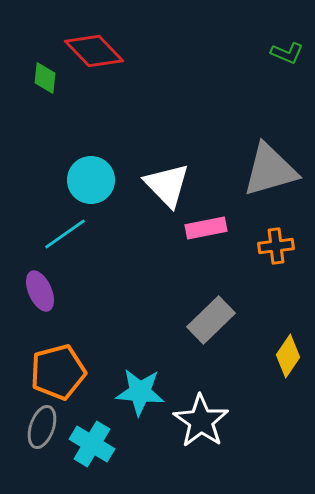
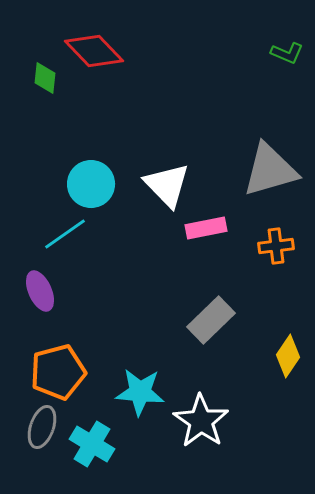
cyan circle: moved 4 px down
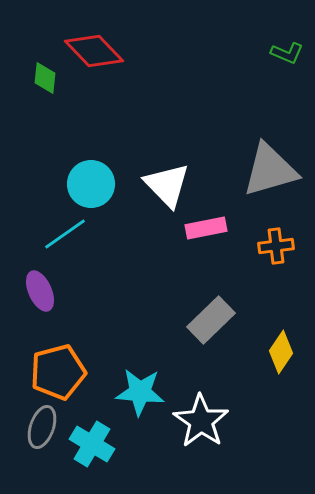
yellow diamond: moved 7 px left, 4 px up
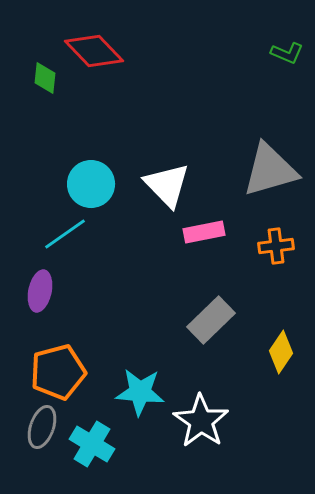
pink rectangle: moved 2 px left, 4 px down
purple ellipse: rotated 36 degrees clockwise
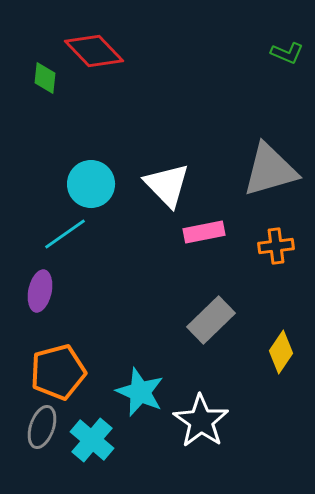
cyan star: rotated 18 degrees clockwise
cyan cross: moved 4 px up; rotated 9 degrees clockwise
